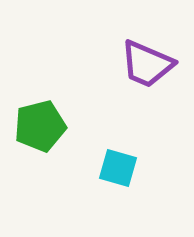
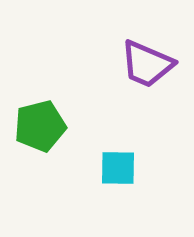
cyan square: rotated 15 degrees counterclockwise
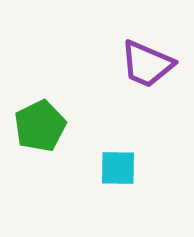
green pentagon: rotated 12 degrees counterclockwise
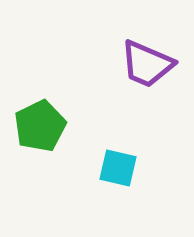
cyan square: rotated 12 degrees clockwise
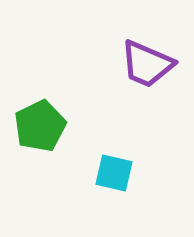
cyan square: moved 4 px left, 5 px down
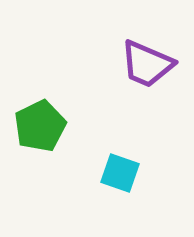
cyan square: moved 6 px right; rotated 6 degrees clockwise
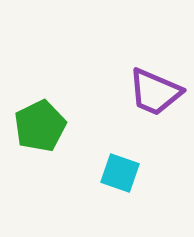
purple trapezoid: moved 8 px right, 28 px down
